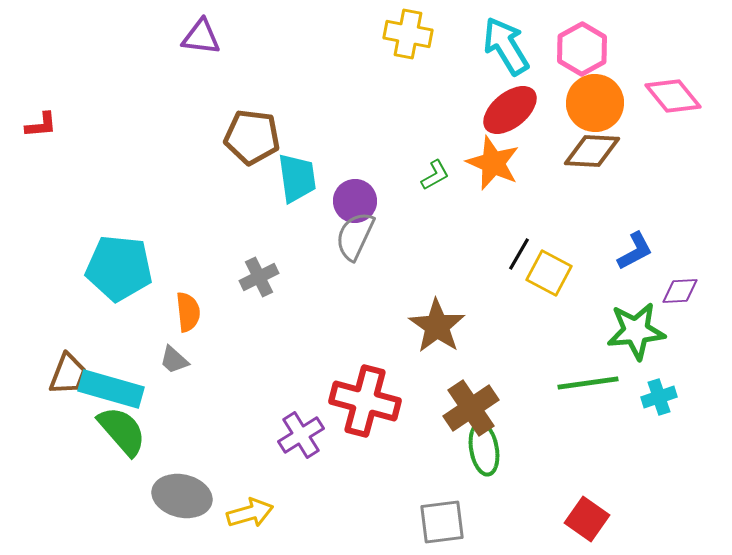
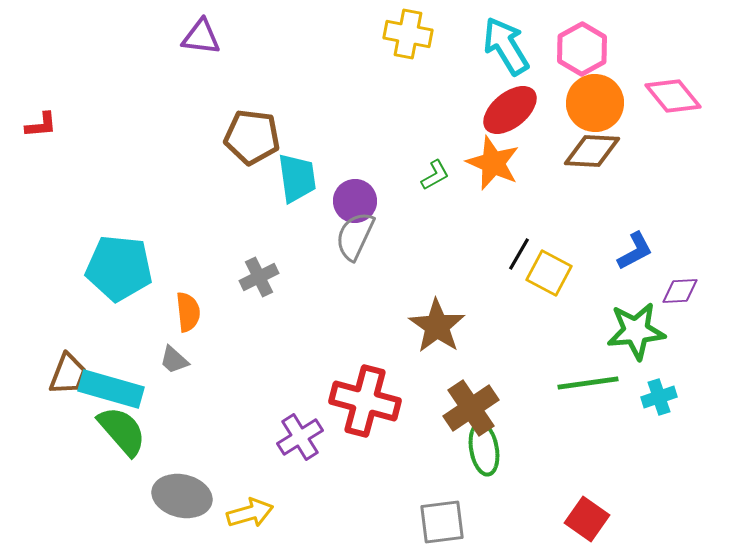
purple cross: moved 1 px left, 2 px down
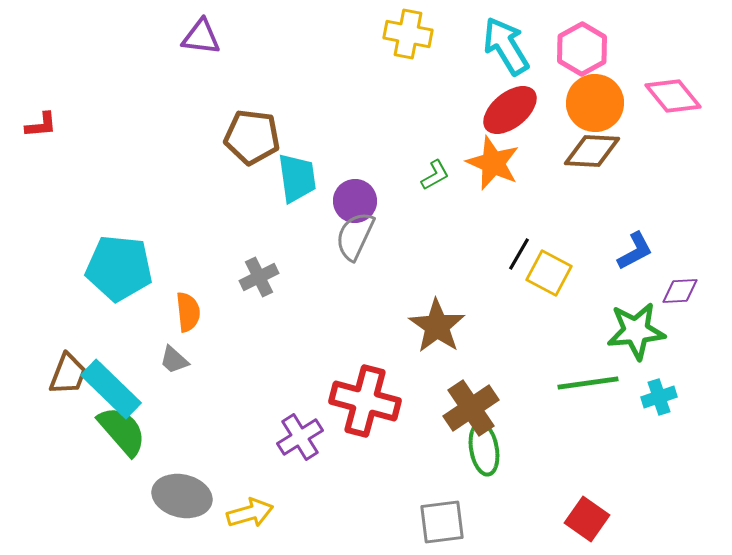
cyan rectangle: rotated 28 degrees clockwise
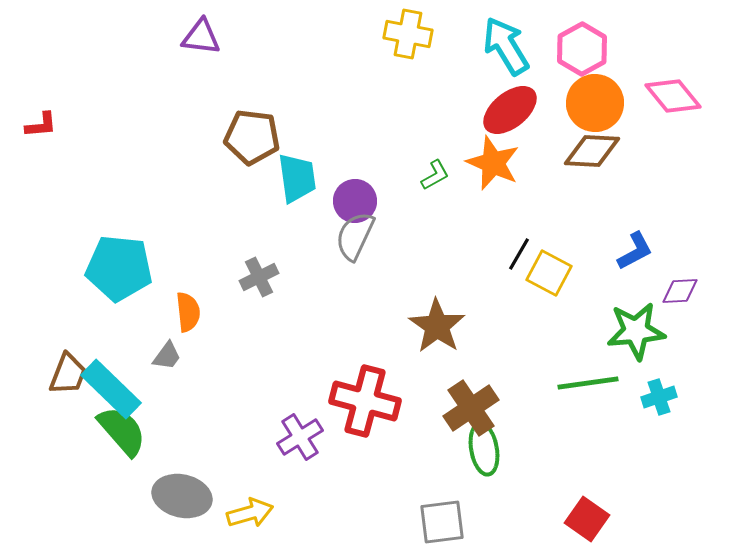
gray trapezoid: moved 7 px left, 4 px up; rotated 96 degrees counterclockwise
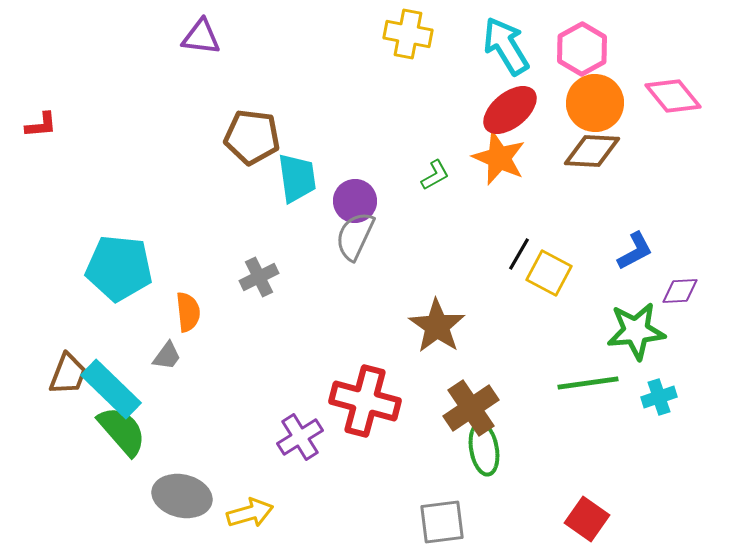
orange star: moved 6 px right, 5 px up
